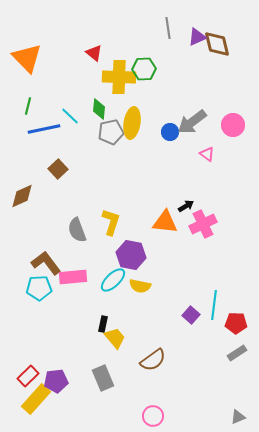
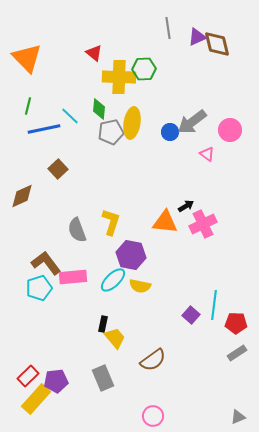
pink circle at (233, 125): moved 3 px left, 5 px down
cyan pentagon at (39, 288): rotated 15 degrees counterclockwise
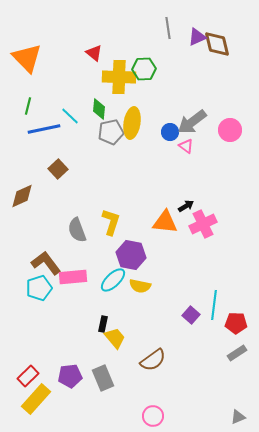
pink triangle at (207, 154): moved 21 px left, 8 px up
purple pentagon at (56, 381): moved 14 px right, 5 px up
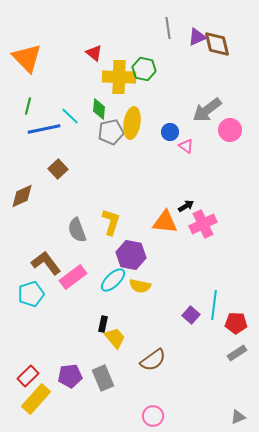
green hexagon at (144, 69): rotated 15 degrees clockwise
gray arrow at (192, 122): moved 15 px right, 12 px up
pink rectangle at (73, 277): rotated 32 degrees counterclockwise
cyan pentagon at (39, 288): moved 8 px left, 6 px down
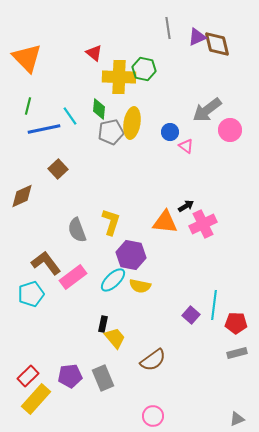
cyan line at (70, 116): rotated 12 degrees clockwise
gray rectangle at (237, 353): rotated 18 degrees clockwise
gray triangle at (238, 417): moved 1 px left, 2 px down
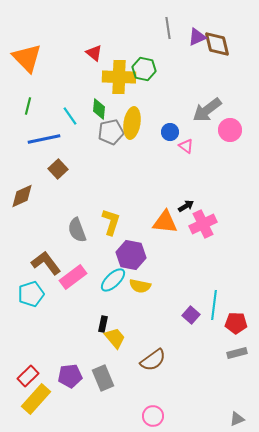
blue line at (44, 129): moved 10 px down
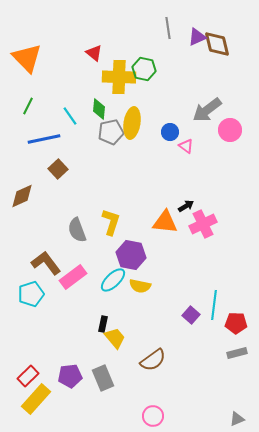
green line at (28, 106): rotated 12 degrees clockwise
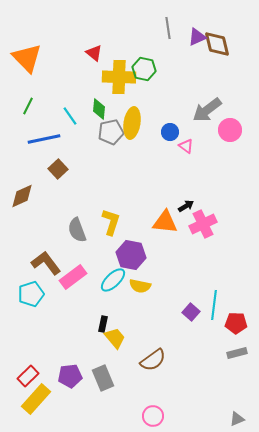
purple square at (191, 315): moved 3 px up
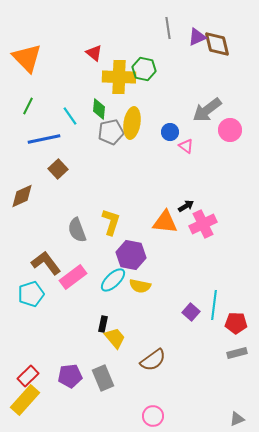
yellow rectangle at (36, 399): moved 11 px left, 1 px down
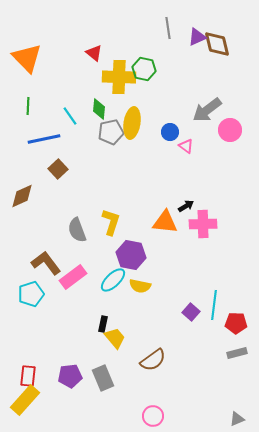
green line at (28, 106): rotated 24 degrees counterclockwise
pink cross at (203, 224): rotated 24 degrees clockwise
red rectangle at (28, 376): rotated 40 degrees counterclockwise
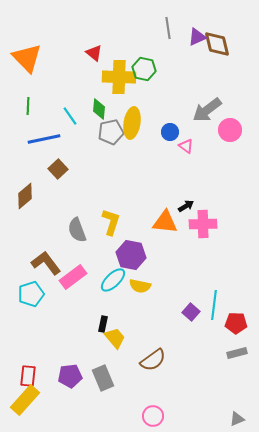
brown diamond at (22, 196): moved 3 px right; rotated 16 degrees counterclockwise
